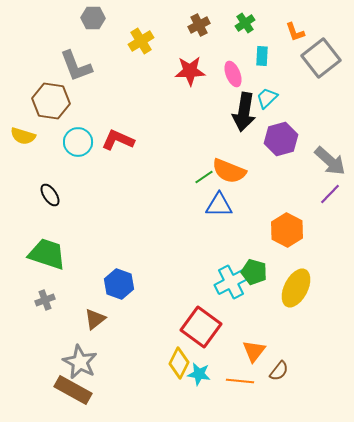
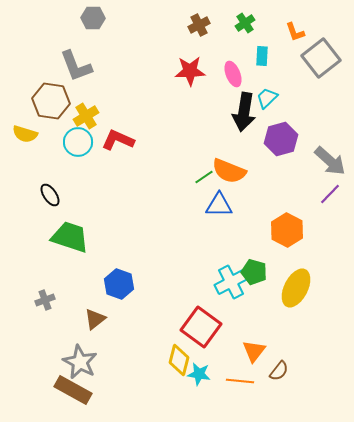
yellow cross: moved 55 px left, 75 px down
yellow semicircle: moved 2 px right, 2 px up
green trapezoid: moved 23 px right, 17 px up
yellow diamond: moved 3 px up; rotated 12 degrees counterclockwise
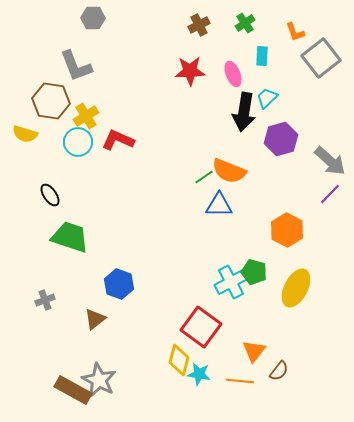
gray star: moved 19 px right, 18 px down
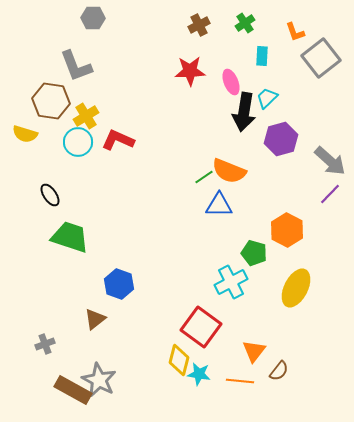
pink ellipse: moved 2 px left, 8 px down
green pentagon: moved 19 px up
gray cross: moved 44 px down
